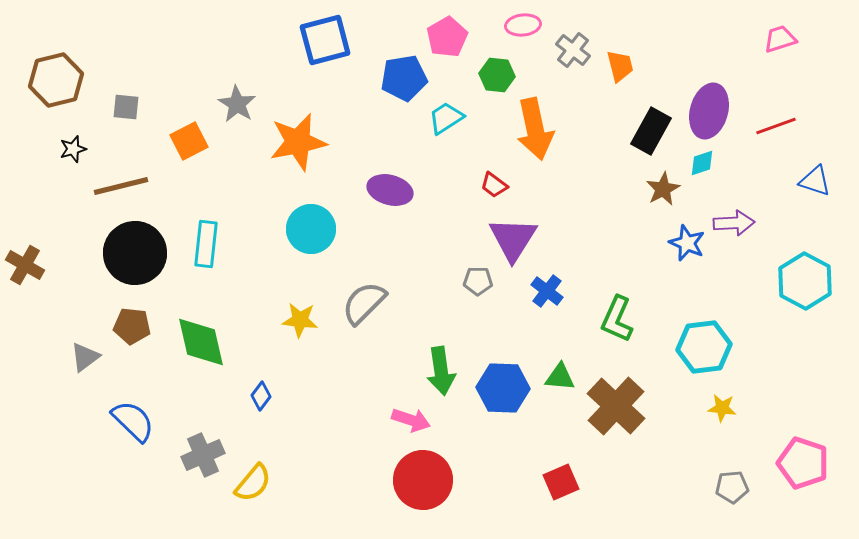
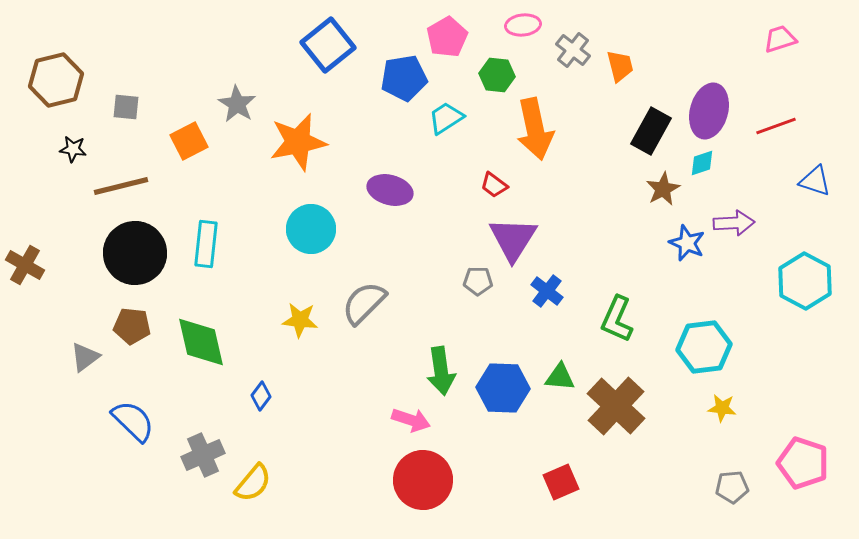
blue square at (325, 40): moved 3 px right, 5 px down; rotated 24 degrees counterclockwise
black star at (73, 149): rotated 24 degrees clockwise
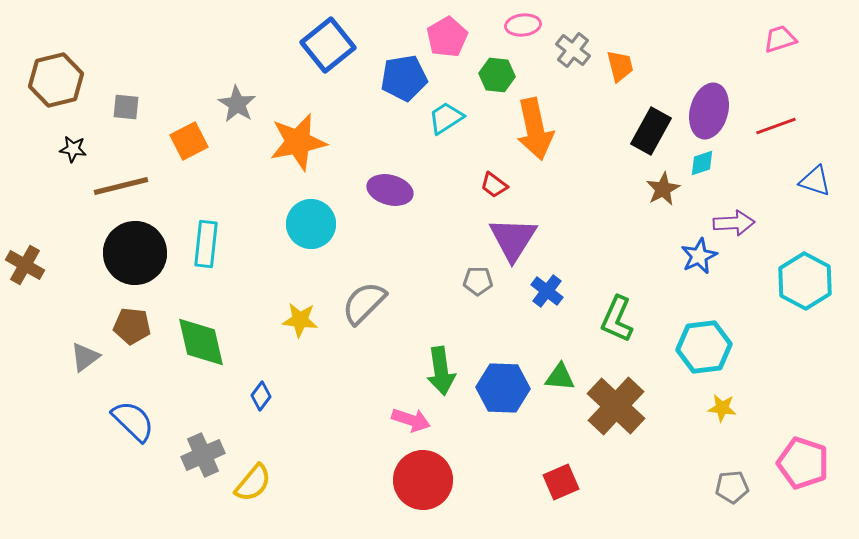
cyan circle at (311, 229): moved 5 px up
blue star at (687, 243): moved 12 px right, 13 px down; rotated 24 degrees clockwise
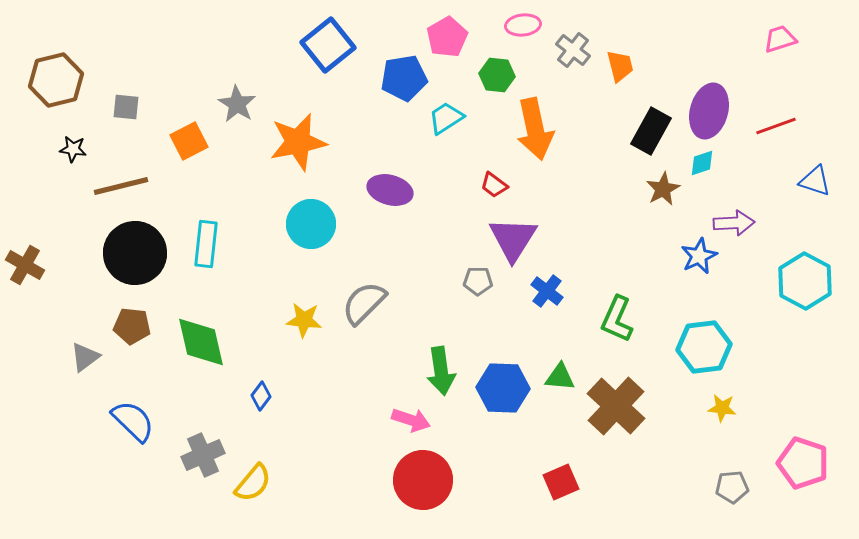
yellow star at (300, 320): moved 4 px right
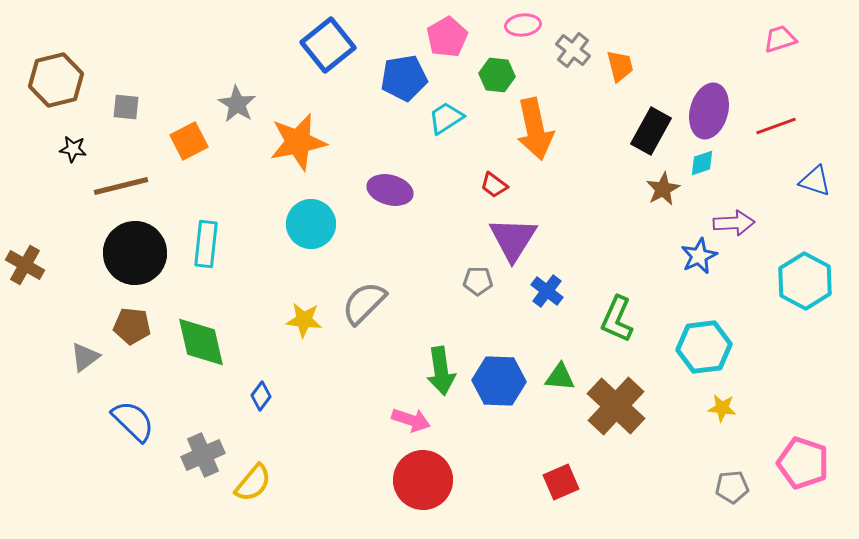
blue hexagon at (503, 388): moved 4 px left, 7 px up
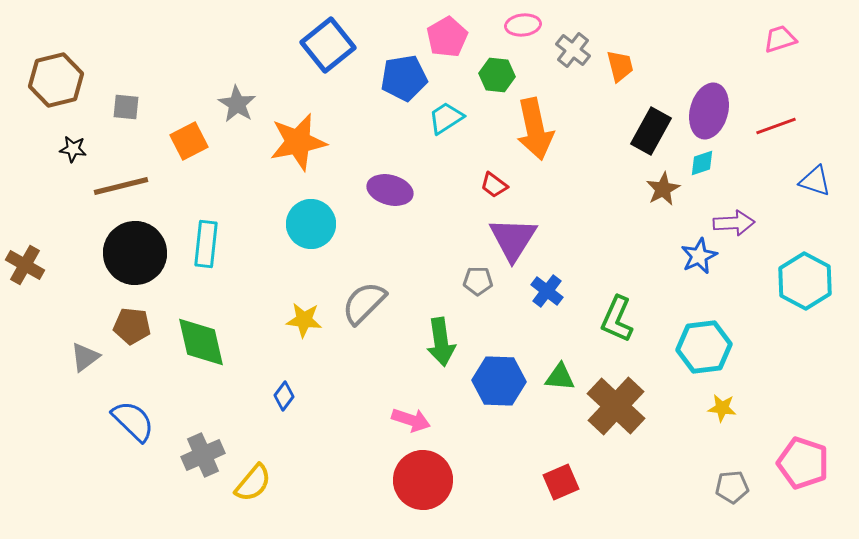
green arrow at (441, 371): moved 29 px up
blue diamond at (261, 396): moved 23 px right
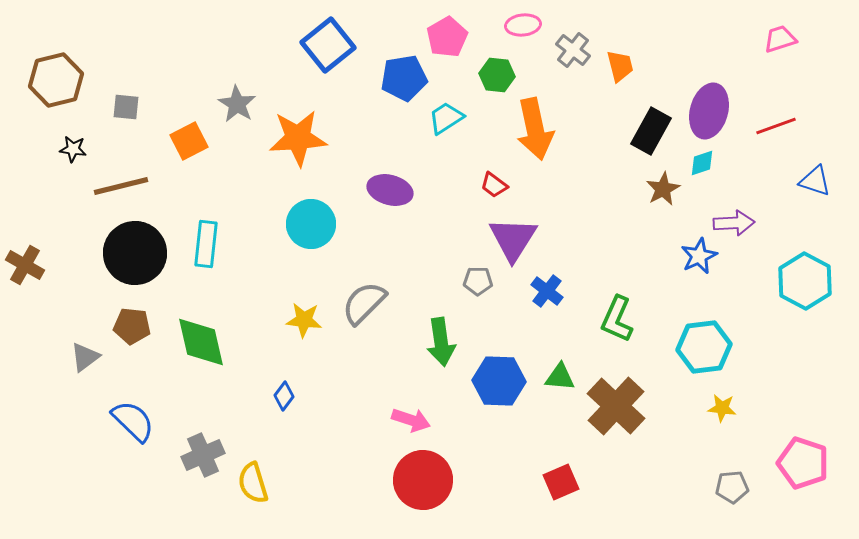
orange star at (298, 142): moved 4 px up; rotated 8 degrees clockwise
yellow semicircle at (253, 483): rotated 123 degrees clockwise
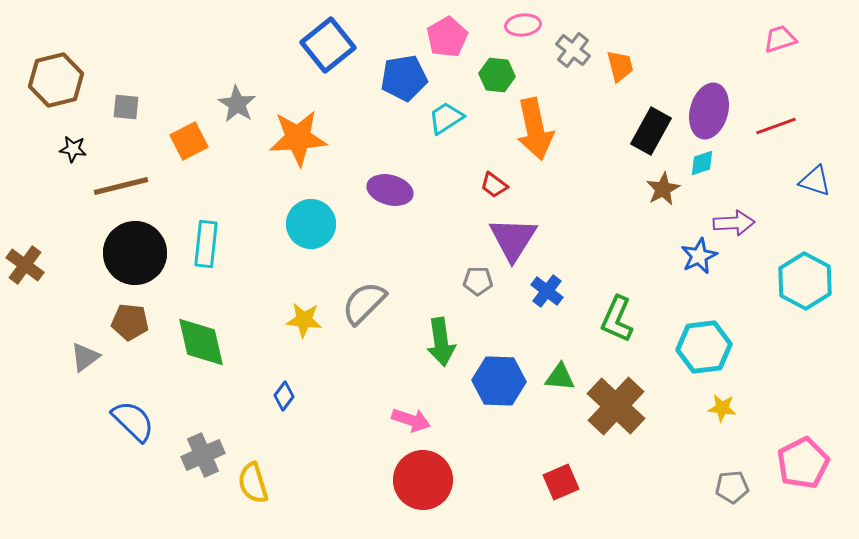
brown cross at (25, 265): rotated 6 degrees clockwise
brown pentagon at (132, 326): moved 2 px left, 4 px up
pink pentagon at (803, 463): rotated 27 degrees clockwise
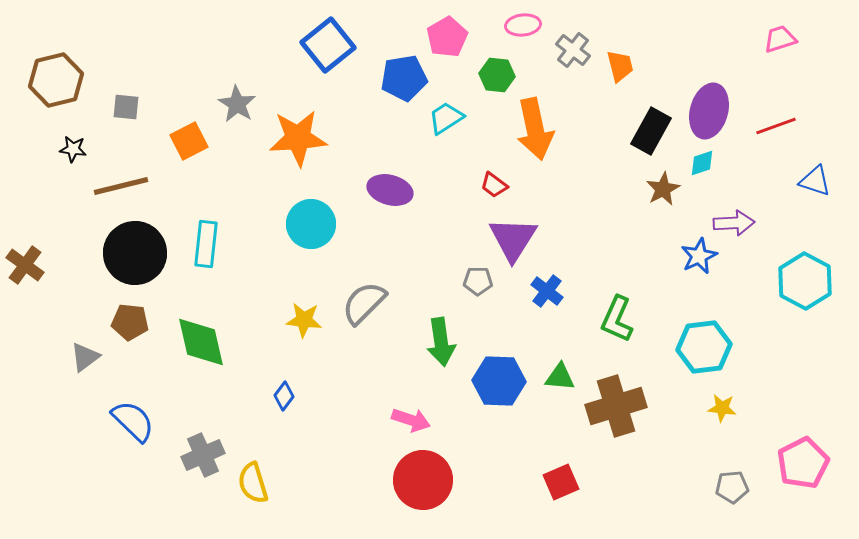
brown cross at (616, 406): rotated 30 degrees clockwise
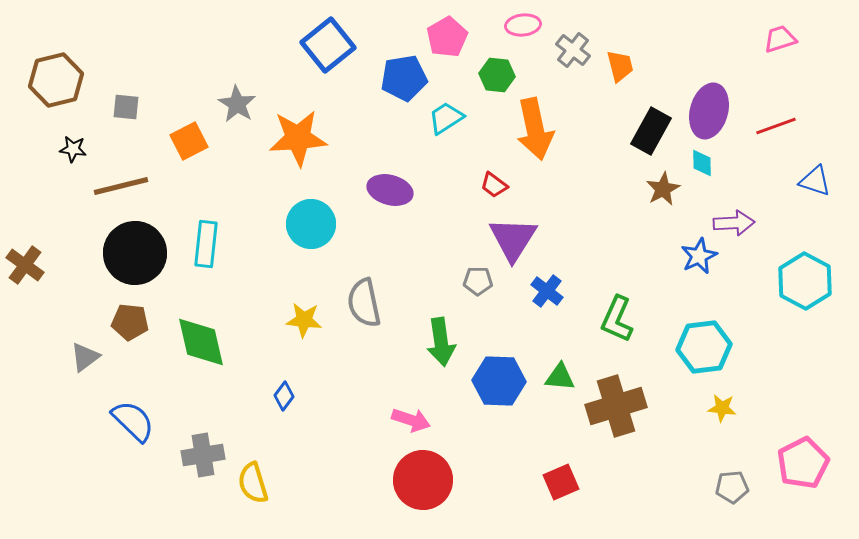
cyan diamond at (702, 163): rotated 72 degrees counterclockwise
gray semicircle at (364, 303): rotated 57 degrees counterclockwise
gray cross at (203, 455): rotated 15 degrees clockwise
